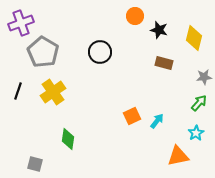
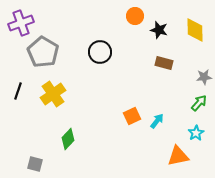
yellow diamond: moved 1 px right, 8 px up; rotated 15 degrees counterclockwise
yellow cross: moved 2 px down
green diamond: rotated 35 degrees clockwise
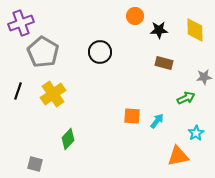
black star: rotated 18 degrees counterclockwise
green arrow: moved 13 px left, 5 px up; rotated 24 degrees clockwise
orange square: rotated 30 degrees clockwise
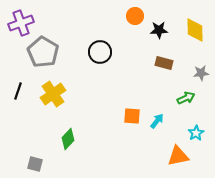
gray star: moved 3 px left, 4 px up
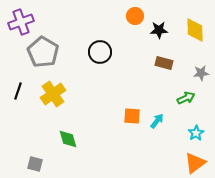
purple cross: moved 1 px up
green diamond: rotated 60 degrees counterclockwise
orange triangle: moved 17 px right, 7 px down; rotated 25 degrees counterclockwise
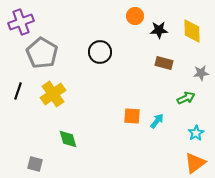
yellow diamond: moved 3 px left, 1 px down
gray pentagon: moved 1 px left, 1 px down
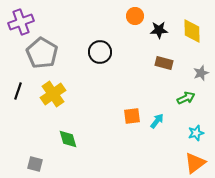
gray star: rotated 14 degrees counterclockwise
orange square: rotated 12 degrees counterclockwise
cyan star: rotated 14 degrees clockwise
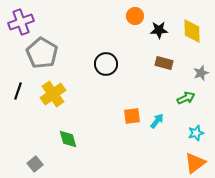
black circle: moved 6 px right, 12 px down
gray square: rotated 35 degrees clockwise
